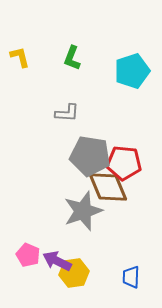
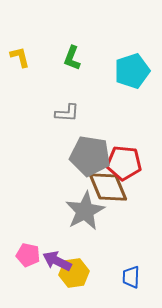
gray star: moved 2 px right; rotated 9 degrees counterclockwise
pink pentagon: rotated 10 degrees counterclockwise
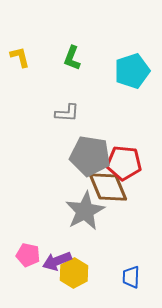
purple arrow: rotated 48 degrees counterclockwise
yellow hexagon: rotated 20 degrees counterclockwise
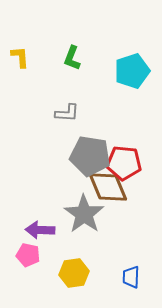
yellow L-shape: rotated 10 degrees clockwise
gray star: moved 1 px left, 3 px down; rotated 9 degrees counterclockwise
purple arrow: moved 17 px left, 31 px up; rotated 24 degrees clockwise
yellow hexagon: rotated 20 degrees clockwise
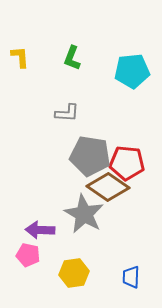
cyan pentagon: rotated 12 degrees clockwise
red pentagon: moved 3 px right
brown diamond: rotated 33 degrees counterclockwise
gray star: rotated 6 degrees counterclockwise
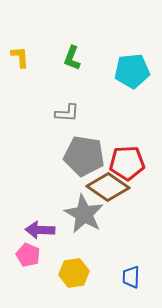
gray pentagon: moved 6 px left
red pentagon: rotated 8 degrees counterclockwise
pink pentagon: rotated 10 degrees clockwise
